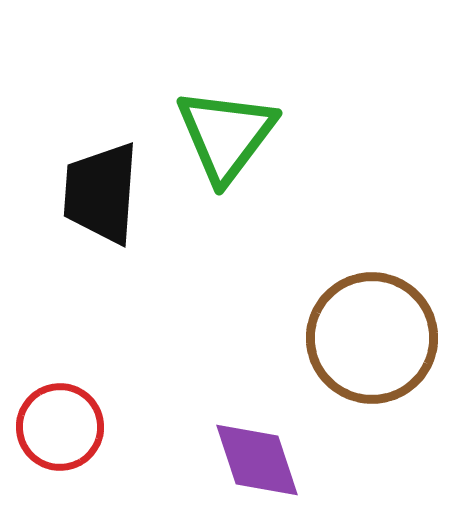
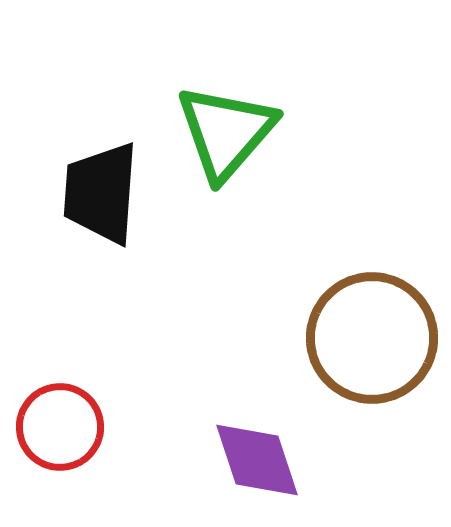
green triangle: moved 3 px up; rotated 4 degrees clockwise
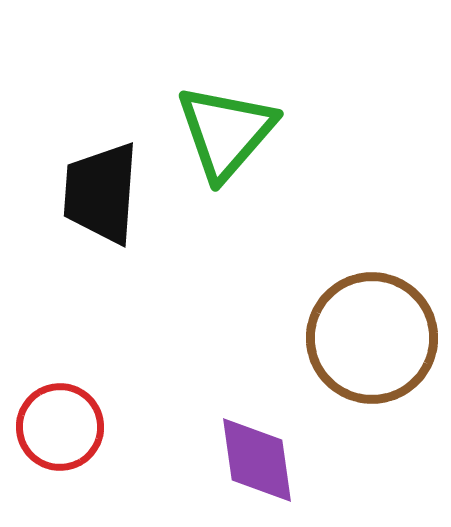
purple diamond: rotated 10 degrees clockwise
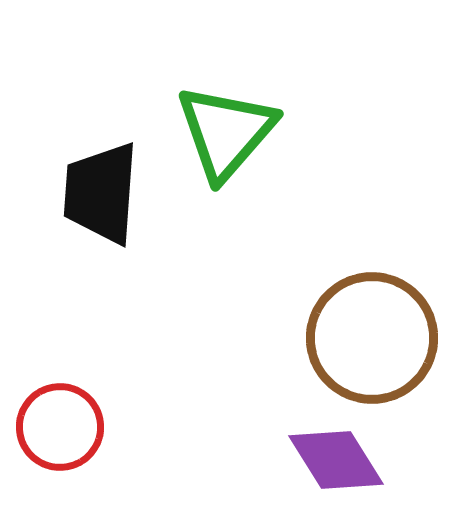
purple diamond: moved 79 px right; rotated 24 degrees counterclockwise
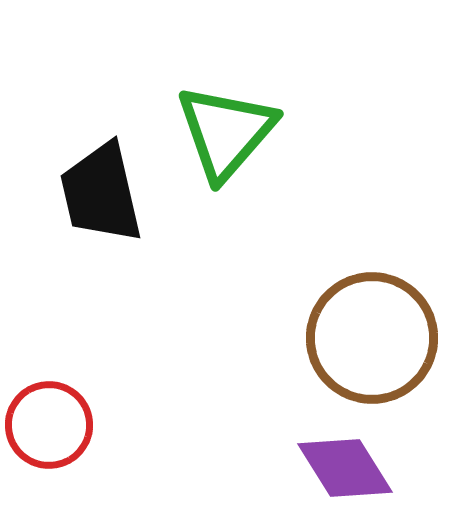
black trapezoid: rotated 17 degrees counterclockwise
red circle: moved 11 px left, 2 px up
purple diamond: moved 9 px right, 8 px down
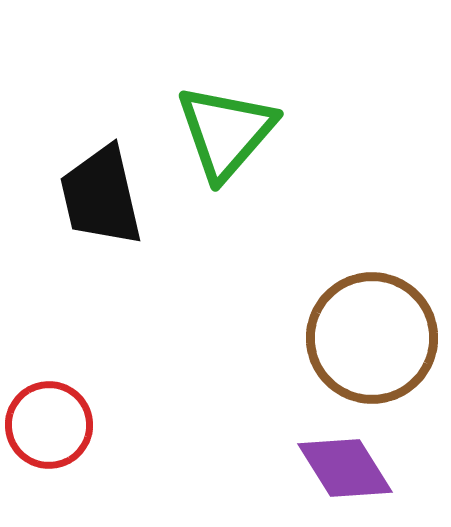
black trapezoid: moved 3 px down
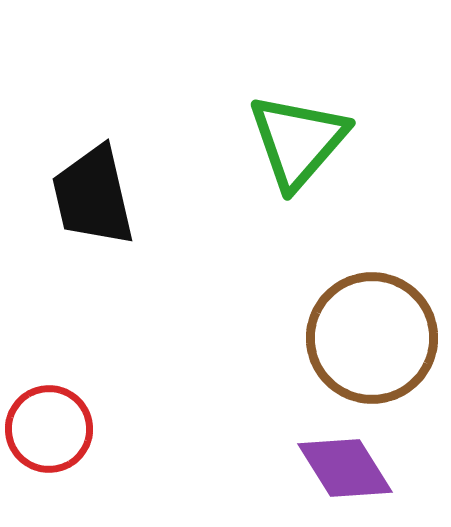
green triangle: moved 72 px right, 9 px down
black trapezoid: moved 8 px left
red circle: moved 4 px down
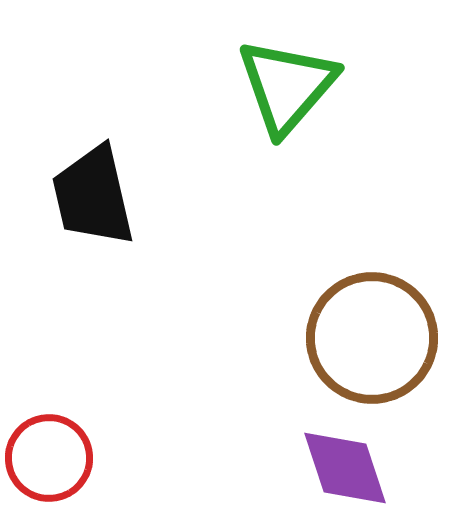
green triangle: moved 11 px left, 55 px up
red circle: moved 29 px down
purple diamond: rotated 14 degrees clockwise
